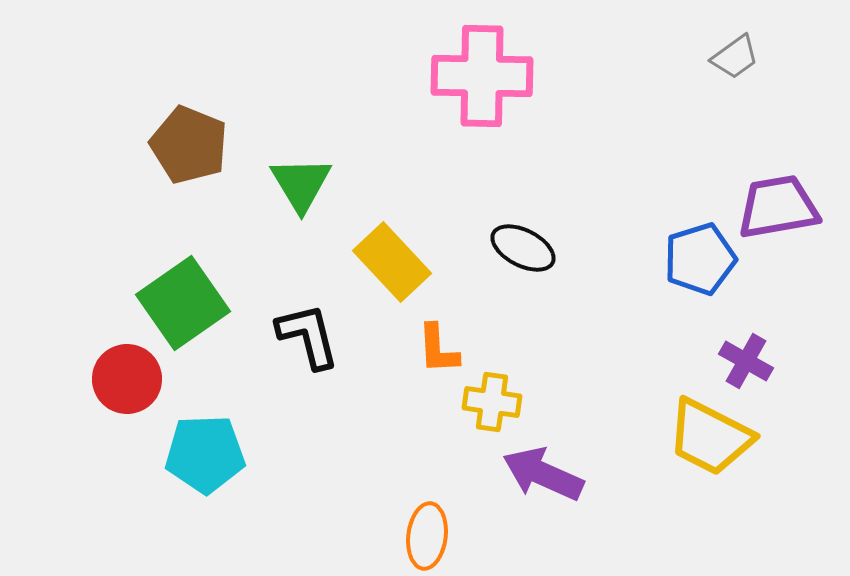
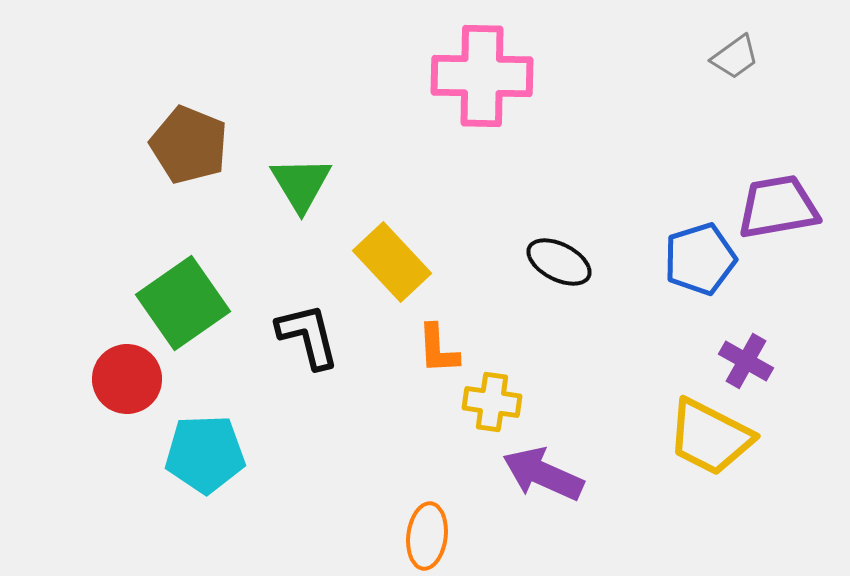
black ellipse: moved 36 px right, 14 px down
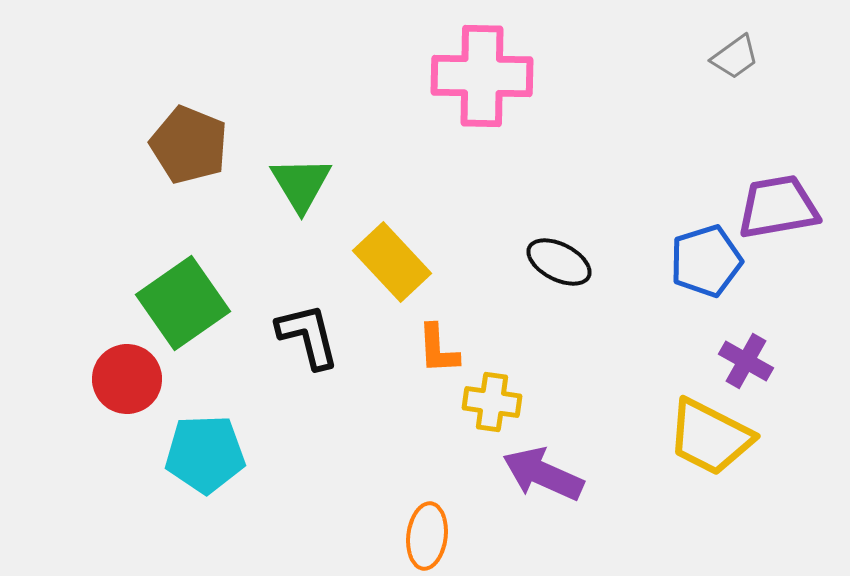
blue pentagon: moved 6 px right, 2 px down
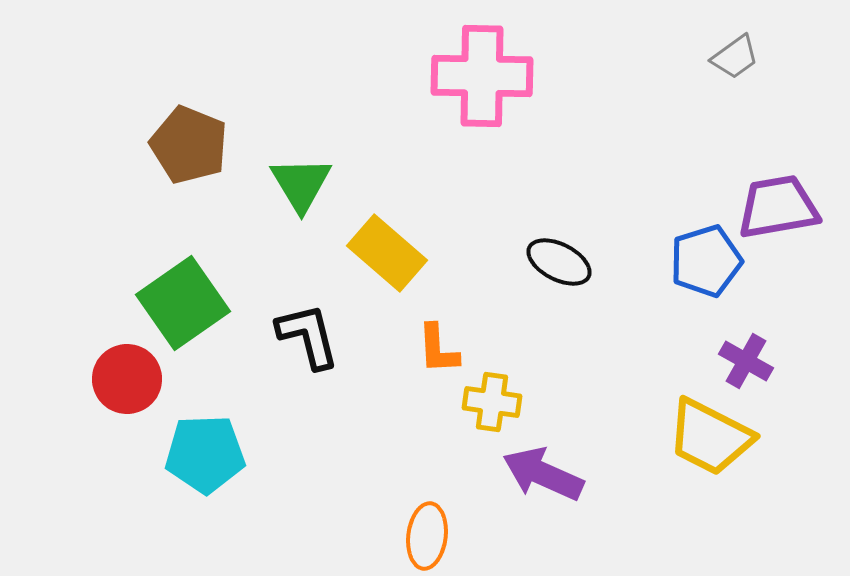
yellow rectangle: moved 5 px left, 9 px up; rotated 6 degrees counterclockwise
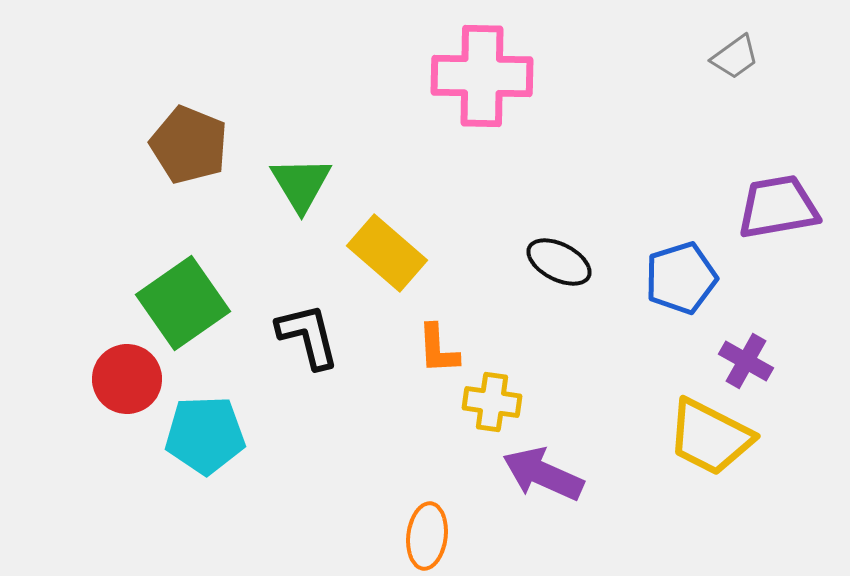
blue pentagon: moved 25 px left, 17 px down
cyan pentagon: moved 19 px up
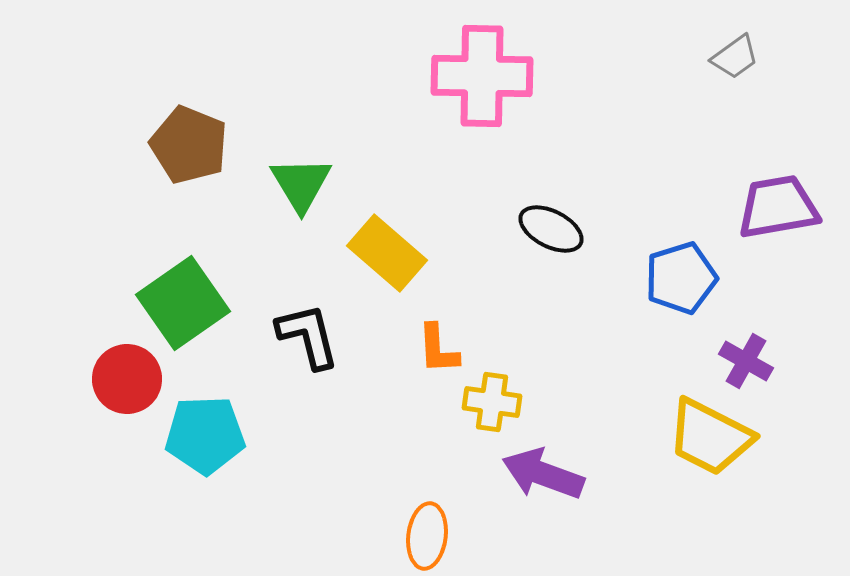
black ellipse: moved 8 px left, 33 px up
purple arrow: rotated 4 degrees counterclockwise
